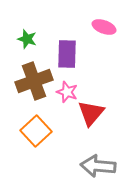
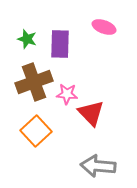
purple rectangle: moved 7 px left, 10 px up
brown cross: moved 1 px down
pink star: moved 2 px down; rotated 15 degrees counterclockwise
red triangle: rotated 24 degrees counterclockwise
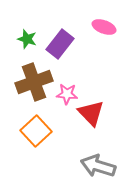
purple rectangle: rotated 36 degrees clockwise
gray arrow: rotated 12 degrees clockwise
